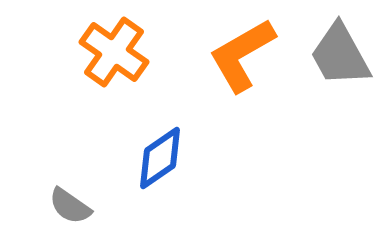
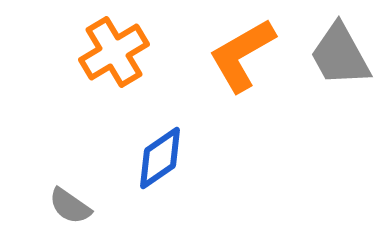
orange cross: rotated 24 degrees clockwise
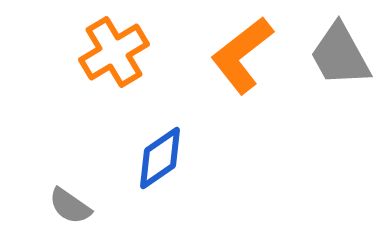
orange L-shape: rotated 8 degrees counterclockwise
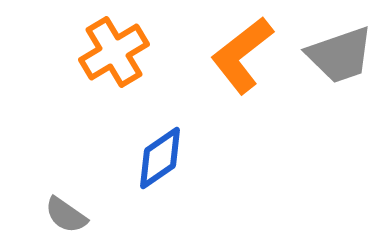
gray trapezoid: rotated 80 degrees counterclockwise
gray semicircle: moved 4 px left, 9 px down
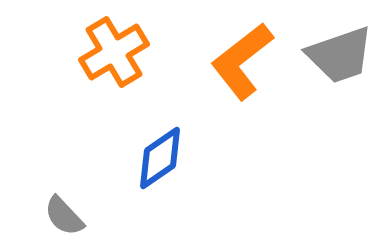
orange L-shape: moved 6 px down
gray semicircle: moved 2 px left, 1 px down; rotated 12 degrees clockwise
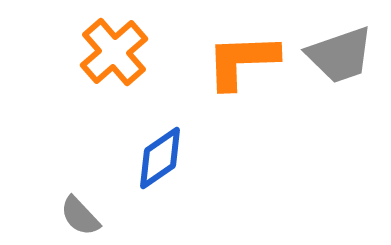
orange cross: rotated 10 degrees counterclockwise
orange L-shape: rotated 36 degrees clockwise
gray semicircle: moved 16 px right
